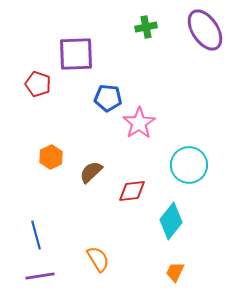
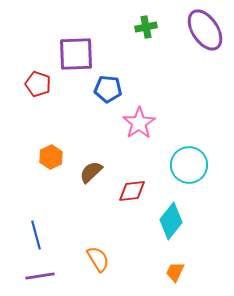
blue pentagon: moved 9 px up
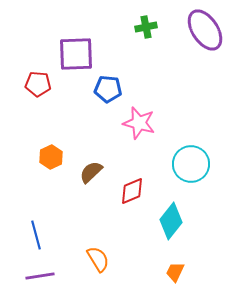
red pentagon: rotated 15 degrees counterclockwise
pink star: rotated 24 degrees counterclockwise
cyan circle: moved 2 px right, 1 px up
red diamond: rotated 16 degrees counterclockwise
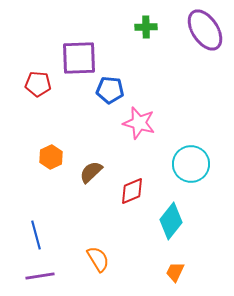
green cross: rotated 10 degrees clockwise
purple square: moved 3 px right, 4 px down
blue pentagon: moved 2 px right, 1 px down
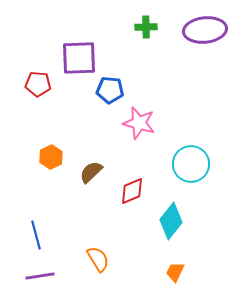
purple ellipse: rotated 63 degrees counterclockwise
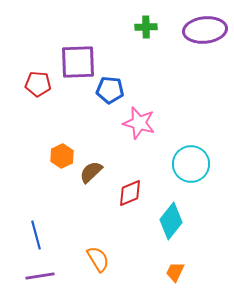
purple square: moved 1 px left, 4 px down
orange hexagon: moved 11 px right, 1 px up
red diamond: moved 2 px left, 2 px down
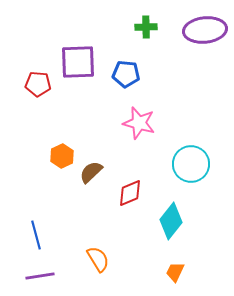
blue pentagon: moved 16 px right, 16 px up
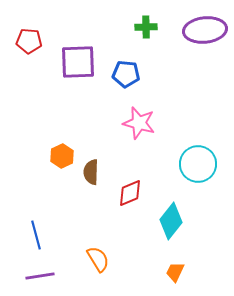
red pentagon: moved 9 px left, 43 px up
cyan circle: moved 7 px right
brown semicircle: rotated 45 degrees counterclockwise
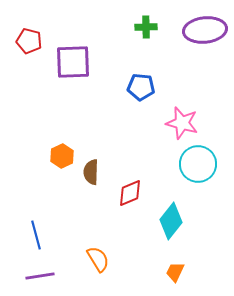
red pentagon: rotated 10 degrees clockwise
purple square: moved 5 px left
blue pentagon: moved 15 px right, 13 px down
pink star: moved 43 px right
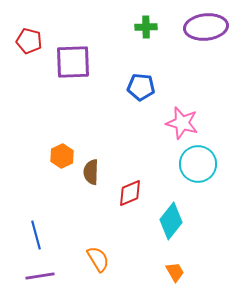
purple ellipse: moved 1 px right, 3 px up
orange trapezoid: rotated 125 degrees clockwise
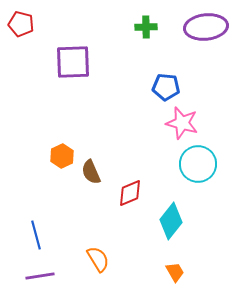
red pentagon: moved 8 px left, 17 px up
blue pentagon: moved 25 px right
brown semicircle: rotated 25 degrees counterclockwise
